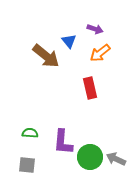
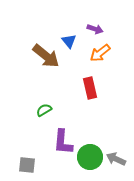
green semicircle: moved 14 px right, 23 px up; rotated 35 degrees counterclockwise
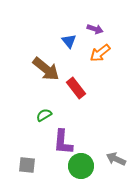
brown arrow: moved 13 px down
red rectangle: moved 14 px left; rotated 25 degrees counterclockwise
green semicircle: moved 5 px down
green circle: moved 9 px left, 9 px down
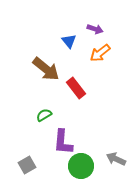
gray square: rotated 36 degrees counterclockwise
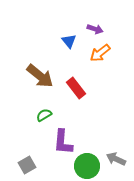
brown arrow: moved 6 px left, 7 px down
green circle: moved 6 px right
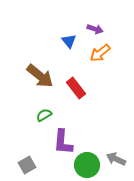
green circle: moved 1 px up
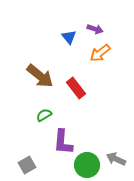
blue triangle: moved 4 px up
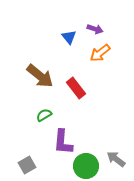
gray arrow: rotated 12 degrees clockwise
green circle: moved 1 px left, 1 px down
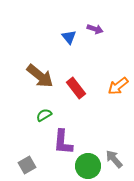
orange arrow: moved 18 px right, 33 px down
gray arrow: moved 2 px left; rotated 12 degrees clockwise
green circle: moved 2 px right
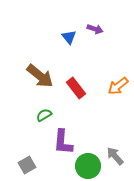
gray arrow: moved 1 px right, 3 px up
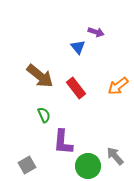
purple arrow: moved 1 px right, 3 px down
blue triangle: moved 9 px right, 10 px down
green semicircle: rotated 98 degrees clockwise
